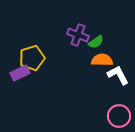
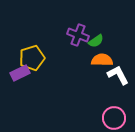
green semicircle: moved 1 px up
pink circle: moved 5 px left, 2 px down
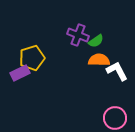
orange semicircle: moved 3 px left
white L-shape: moved 1 px left, 4 px up
pink circle: moved 1 px right
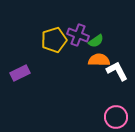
yellow pentagon: moved 22 px right, 18 px up
pink circle: moved 1 px right, 1 px up
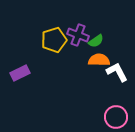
white L-shape: moved 1 px down
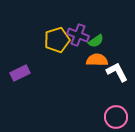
yellow pentagon: moved 3 px right
orange semicircle: moved 2 px left
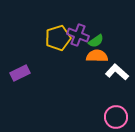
yellow pentagon: moved 1 px right, 2 px up
orange semicircle: moved 4 px up
white L-shape: rotated 20 degrees counterclockwise
